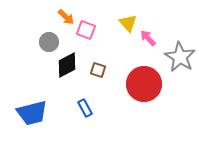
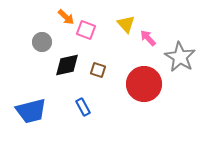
yellow triangle: moved 2 px left, 1 px down
gray circle: moved 7 px left
black diamond: rotated 16 degrees clockwise
blue rectangle: moved 2 px left, 1 px up
blue trapezoid: moved 1 px left, 2 px up
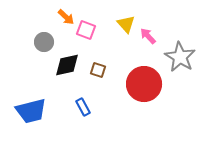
pink arrow: moved 2 px up
gray circle: moved 2 px right
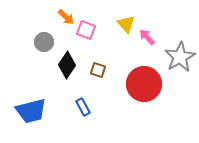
pink arrow: moved 1 px left, 1 px down
gray star: rotated 12 degrees clockwise
black diamond: rotated 44 degrees counterclockwise
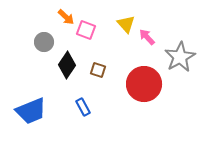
blue trapezoid: rotated 8 degrees counterclockwise
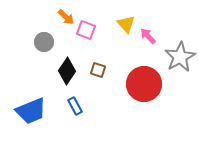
pink arrow: moved 1 px right, 1 px up
black diamond: moved 6 px down
blue rectangle: moved 8 px left, 1 px up
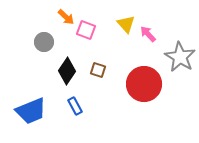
pink arrow: moved 2 px up
gray star: rotated 12 degrees counterclockwise
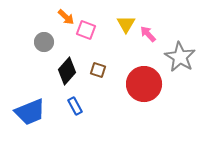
yellow triangle: rotated 12 degrees clockwise
black diamond: rotated 8 degrees clockwise
blue trapezoid: moved 1 px left, 1 px down
